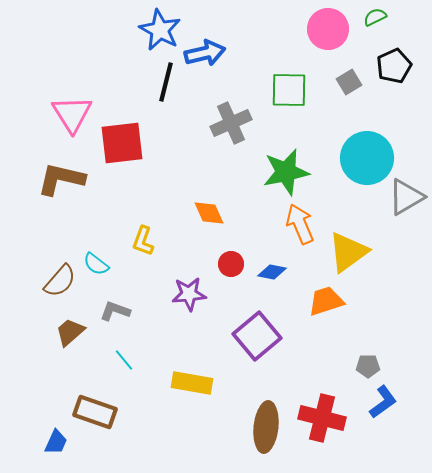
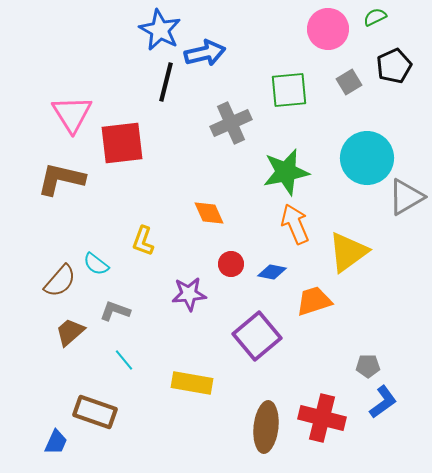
green square: rotated 6 degrees counterclockwise
orange arrow: moved 5 px left
orange trapezoid: moved 12 px left
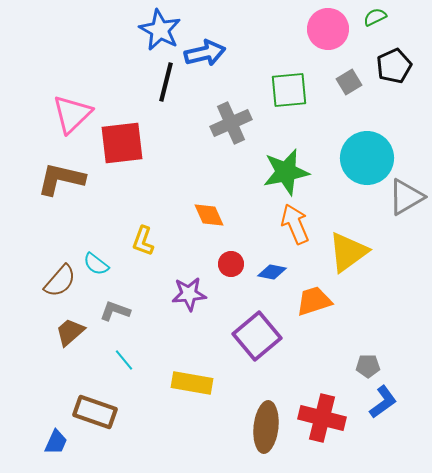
pink triangle: rotated 18 degrees clockwise
orange diamond: moved 2 px down
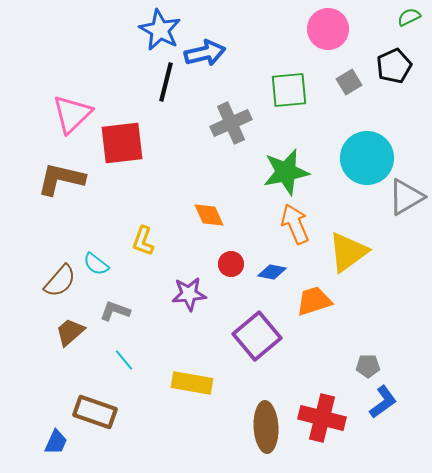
green semicircle: moved 34 px right
brown ellipse: rotated 9 degrees counterclockwise
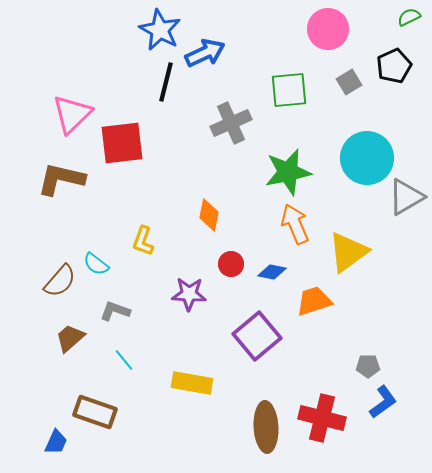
blue arrow: rotated 12 degrees counterclockwise
green star: moved 2 px right
orange diamond: rotated 36 degrees clockwise
purple star: rotated 8 degrees clockwise
brown trapezoid: moved 6 px down
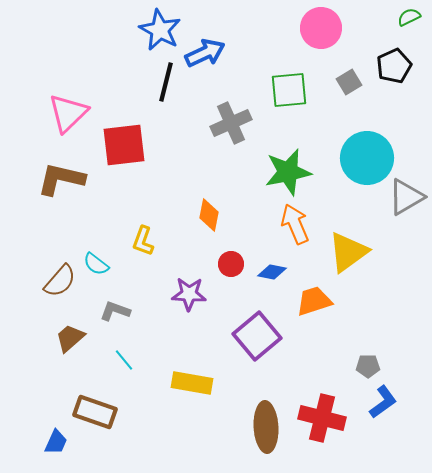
pink circle: moved 7 px left, 1 px up
pink triangle: moved 4 px left, 1 px up
red square: moved 2 px right, 2 px down
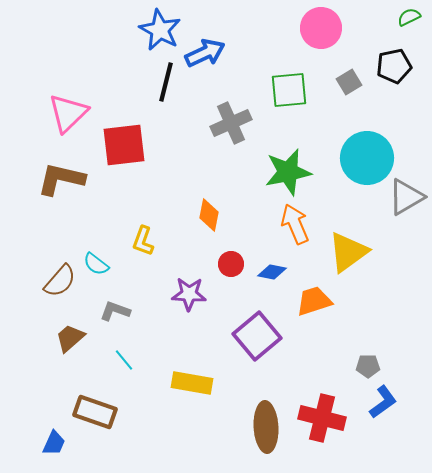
black pentagon: rotated 12 degrees clockwise
blue trapezoid: moved 2 px left, 1 px down
